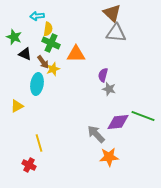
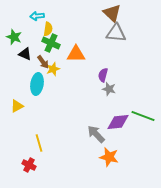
orange star: rotated 18 degrees clockwise
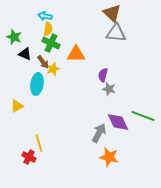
cyan arrow: moved 8 px right; rotated 16 degrees clockwise
purple diamond: rotated 70 degrees clockwise
gray arrow: moved 3 px right, 1 px up; rotated 72 degrees clockwise
red cross: moved 8 px up
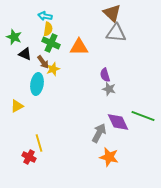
orange triangle: moved 3 px right, 7 px up
purple semicircle: moved 2 px right; rotated 32 degrees counterclockwise
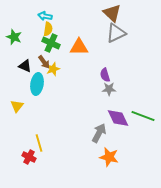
gray triangle: rotated 30 degrees counterclockwise
black triangle: moved 12 px down
brown arrow: moved 1 px right
gray star: rotated 16 degrees counterclockwise
yellow triangle: rotated 24 degrees counterclockwise
purple diamond: moved 4 px up
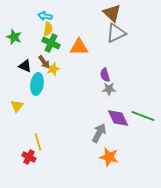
yellow line: moved 1 px left, 1 px up
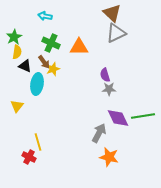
yellow semicircle: moved 31 px left, 23 px down
green star: rotated 21 degrees clockwise
green line: rotated 30 degrees counterclockwise
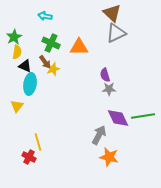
brown arrow: moved 1 px right
cyan ellipse: moved 7 px left
gray arrow: moved 2 px down
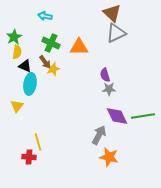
purple diamond: moved 1 px left, 2 px up
red cross: rotated 24 degrees counterclockwise
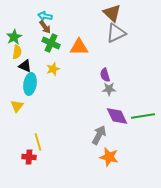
brown arrow: moved 35 px up
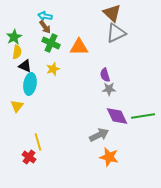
gray arrow: rotated 36 degrees clockwise
red cross: rotated 32 degrees clockwise
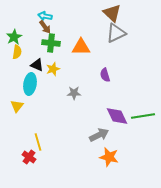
green cross: rotated 18 degrees counterclockwise
orange triangle: moved 2 px right
black triangle: moved 12 px right, 1 px up
gray star: moved 35 px left, 4 px down
